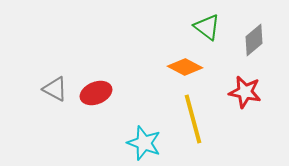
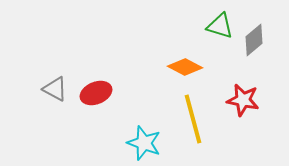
green triangle: moved 13 px right, 1 px up; rotated 20 degrees counterclockwise
red star: moved 2 px left, 8 px down
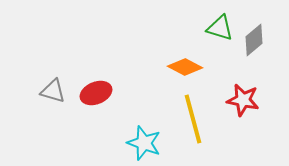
green triangle: moved 2 px down
gray triangle: moved 2 px left, 2 px down; rotated 12 degrees counterclockwise
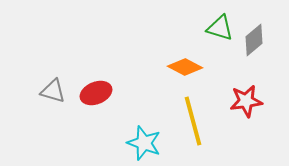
red star: moved 3 px right, 1 px down; rotated 20 degrees counterclockwise
yellow line: moved 2 px down
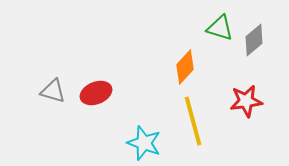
orange diamond: rotated 76 degrees counterclockwise
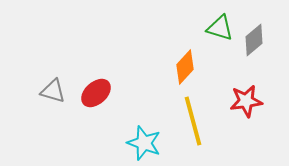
red ellipse: rotated 20 degrees counterclockwise
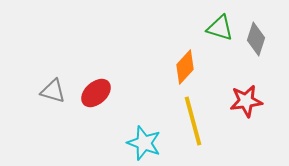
gray diamond: moved 2 px right, 1 px up; rotated 32 degrees counterclockwise
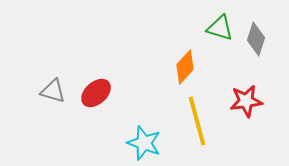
yellow line: moved 4 px right
